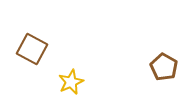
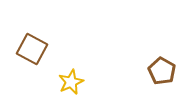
brown pentagon: moved 2 px left, 4 px down
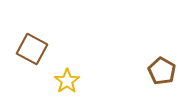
yellow star: moved 4 px left, 1 px up; rotated 10 degrees counterclockwise
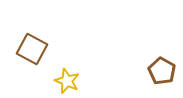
yellow star: rotated 15 degrees counterclockwise
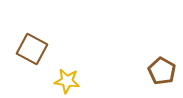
yellow star: rotated 15 degrees counterclockwise
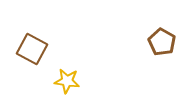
brown pentagon: moved 29 px up
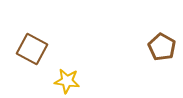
brown pentagon: moved 5 px down
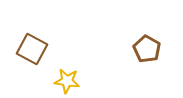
brown pentagon: moved 15 px left, 2 px down
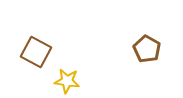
brown square: moved 4 px right, 3 px down
